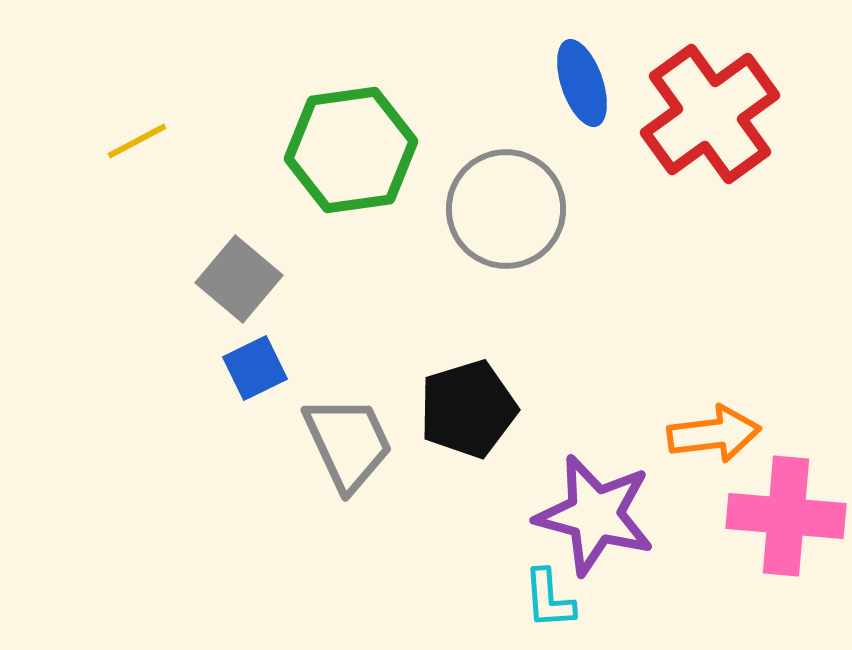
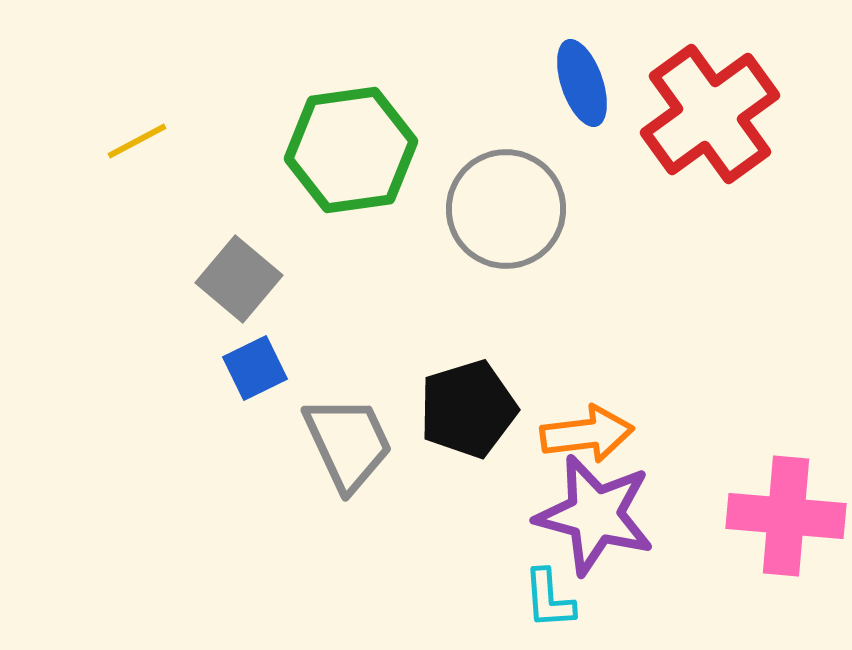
orange arrow: moved 127 px left
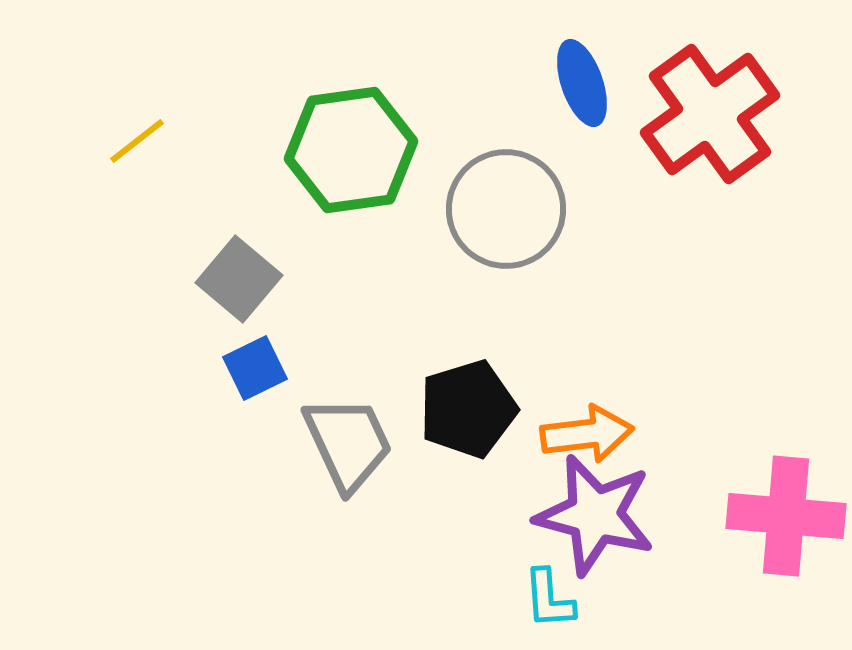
yellow line: rotated 10 degrees counterclockwise
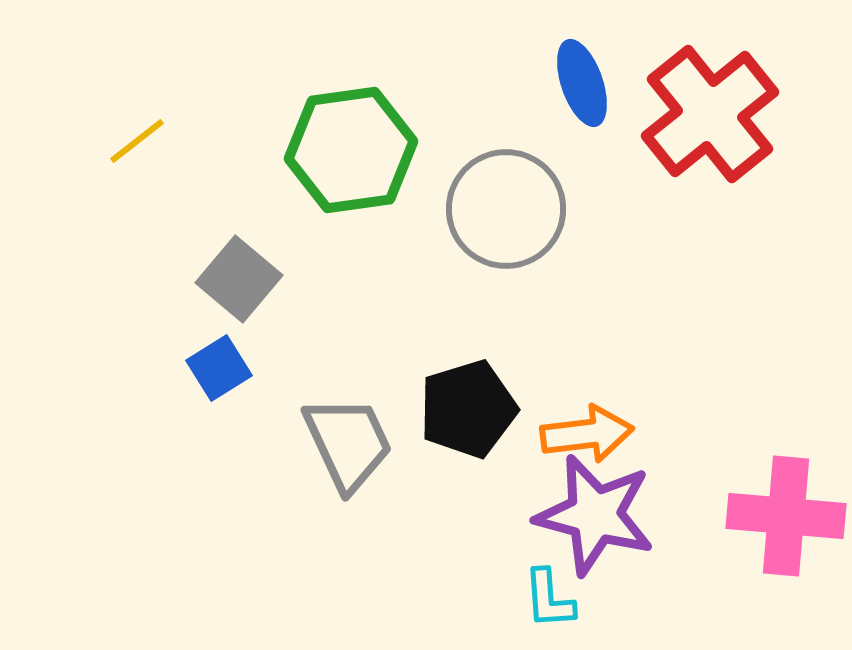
red cross: rotated 3 degrees counterclockwise
blue square: moved 36 px left; rotated 6 degrees counterclockwise
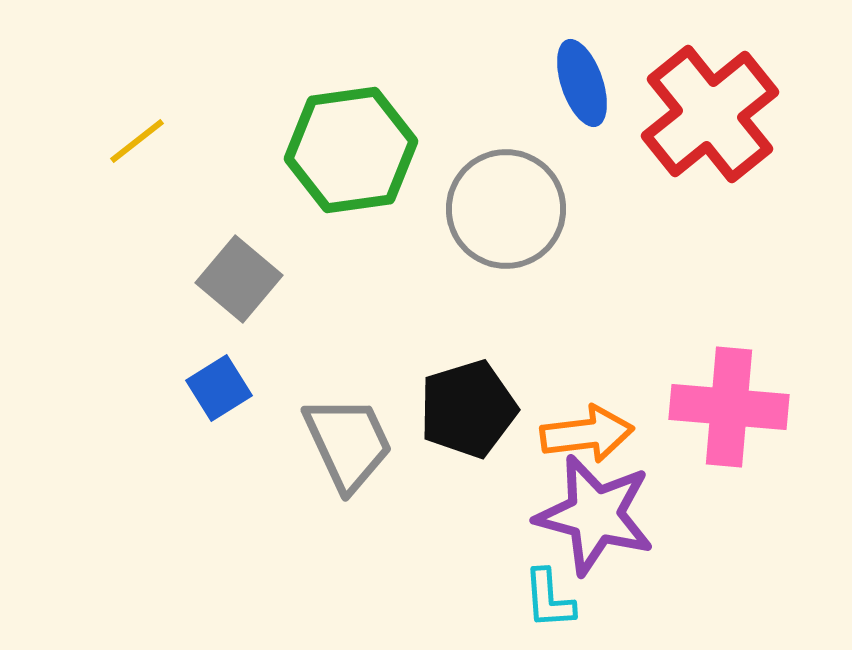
blue square: moved 20 px down
pink cross: moved 57 px left, 109 px up
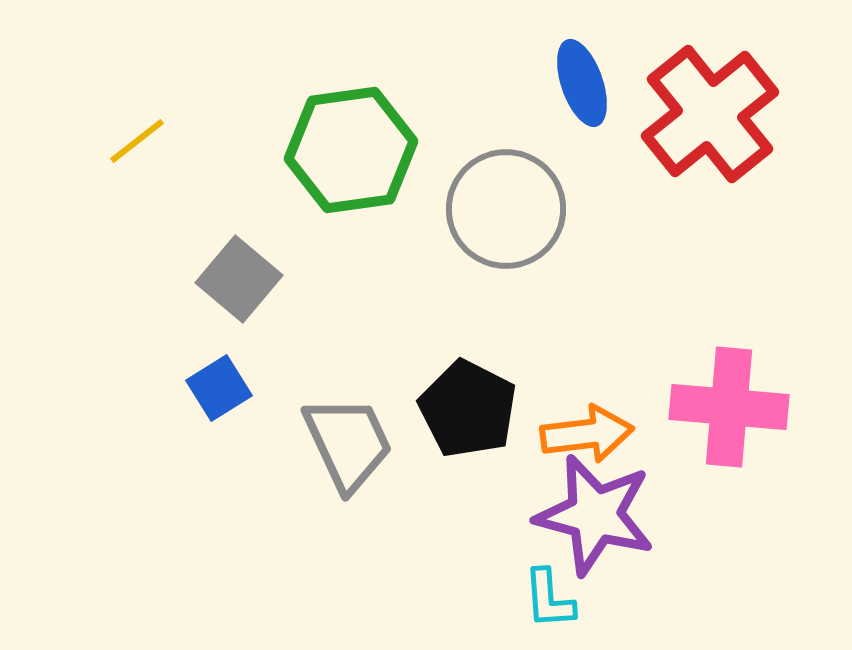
black pentagon: rotated 28 degrees counterclockwise
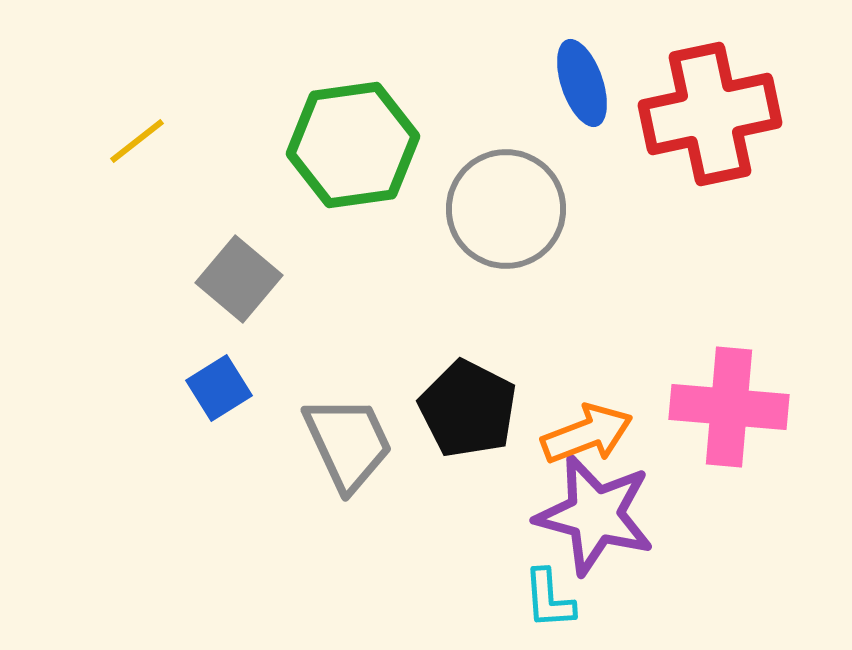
red cross: rotated 27 degrees clockwise
green hexagon: moved 2 px right, 5 px up
orange arrow: rotated 14 degrees counterclockwise
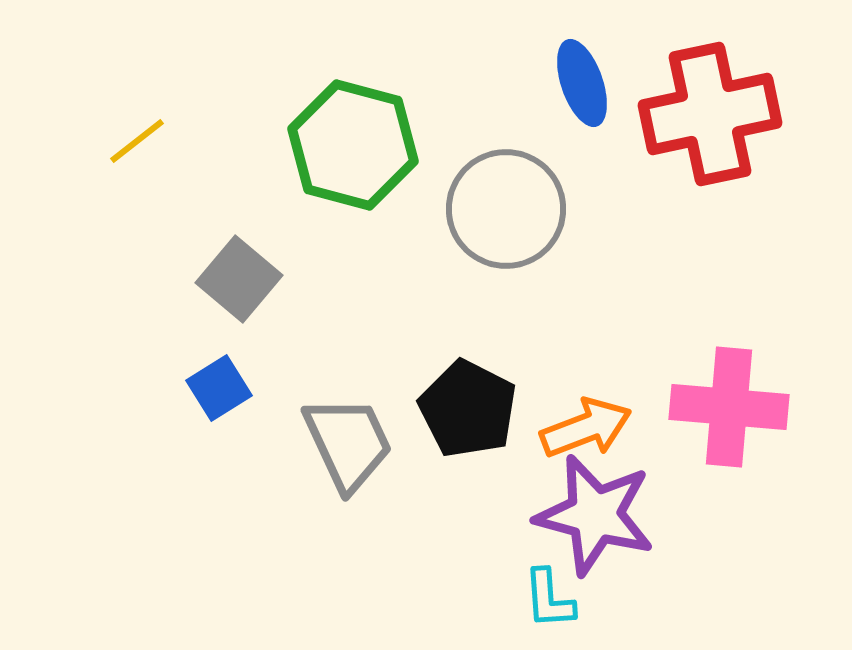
green hexagon: rotated 23 degrees clockwise
orange arrow: moved 1 px left, 6 px up
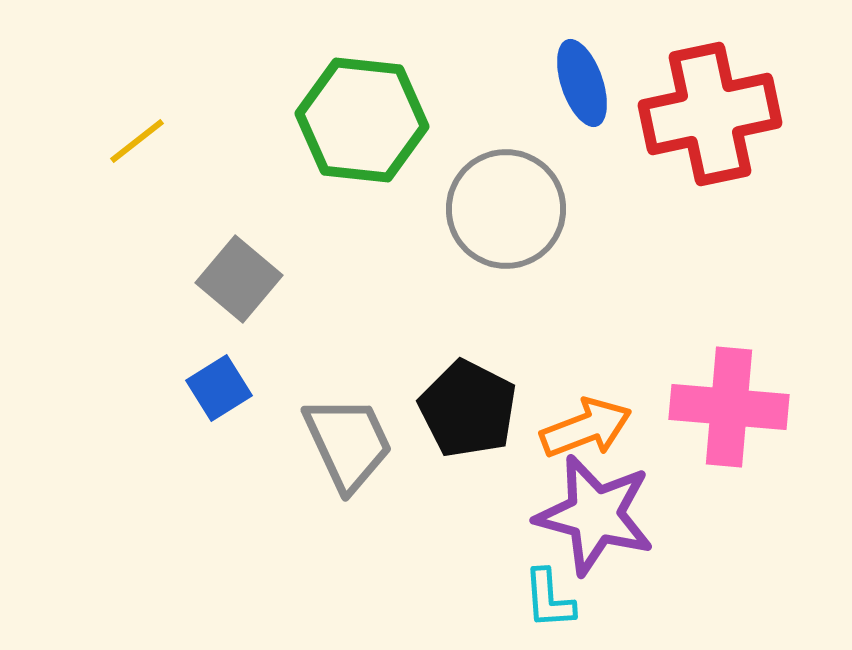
green hexagon: moved 9 px right, 25 px up; rotated 9 degrees counterclockwise
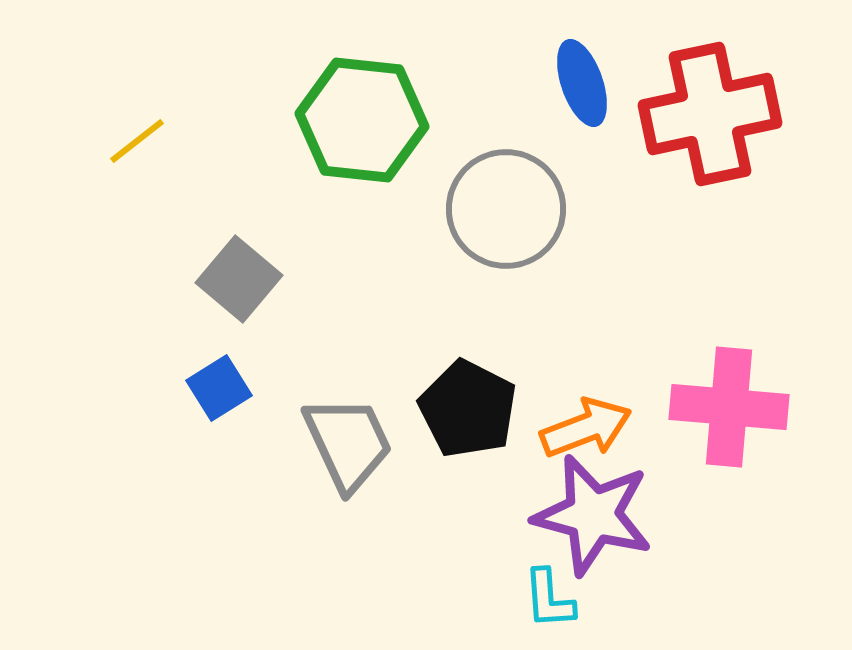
purple star: moved 2 px left
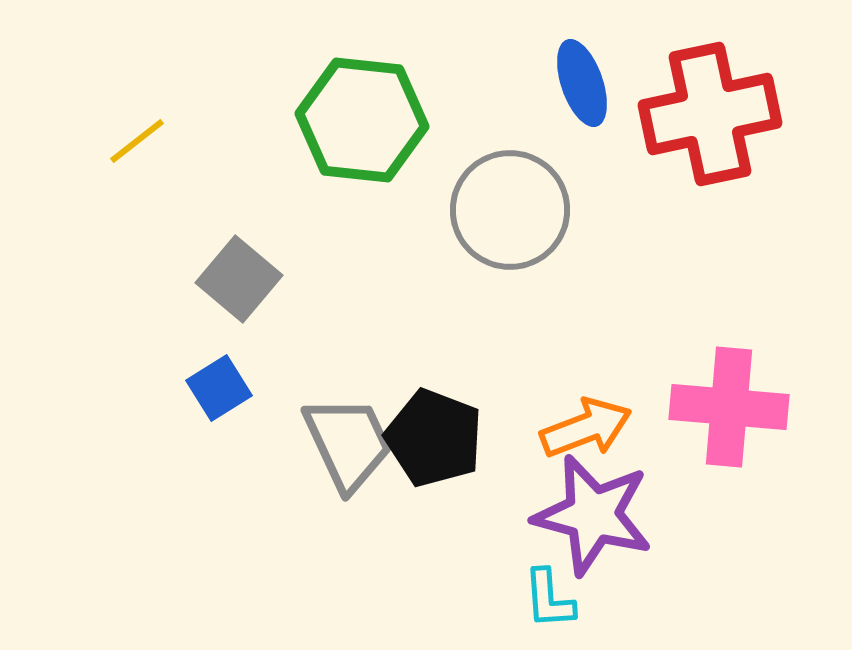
gray circle: moved 4 px right, 1 px down
black pentagon: moved 34 px left, 29 px down; rotated 6 degrees counterclockwise
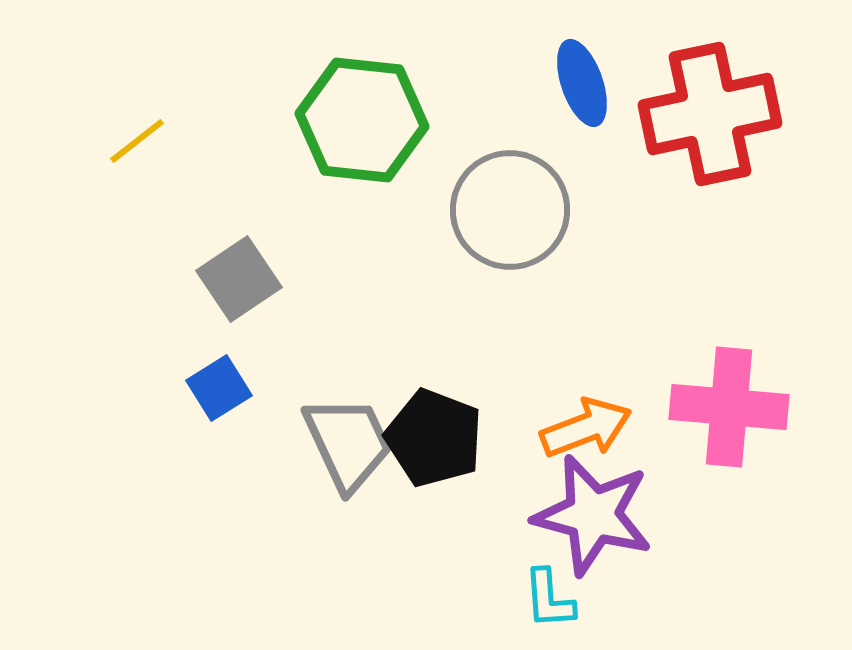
gray square: rotated 16 degrees clockwise
